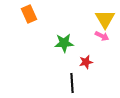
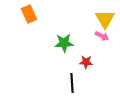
red star: rotated 16 degrees clockwise
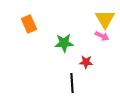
orange rectangle: moved 10 px down
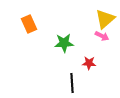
yellow triangle: rotated 20 degrees clockwise
red star: moved 3 px right, 1 px down
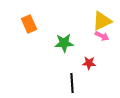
yellow triangle: moved 3 px left, 2 px down; rotated 15 degrees clockwise
